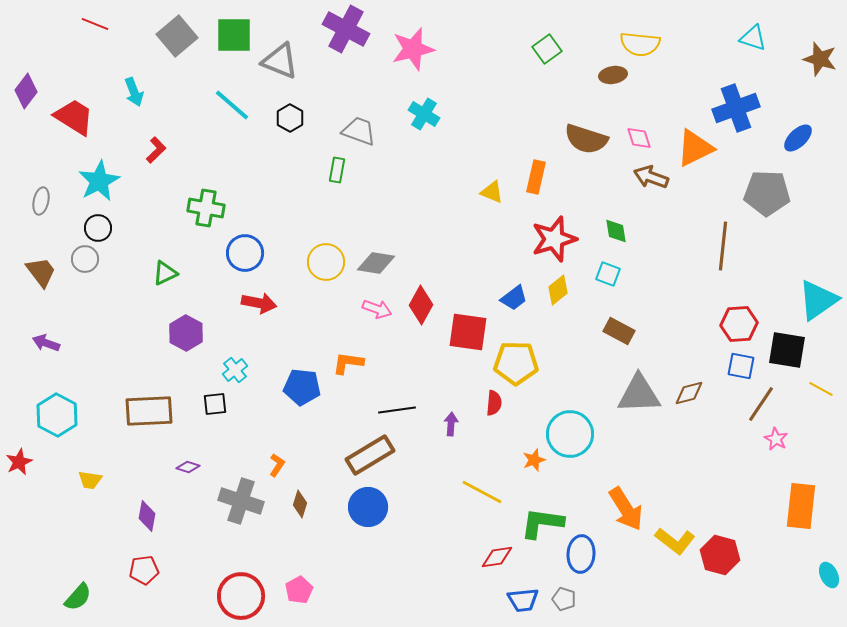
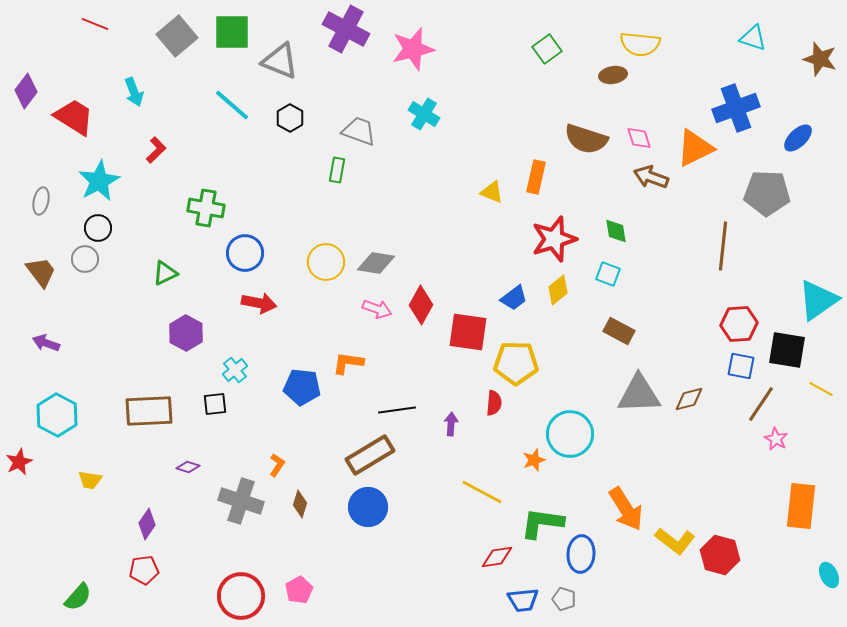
green square at (234, 35): moved 2 px left, 3 px up
brown diamond at (689, 393): moved 6 px down
purple diamond at (147, 516): moved 8 px down; rotated 24 degrees clockwise
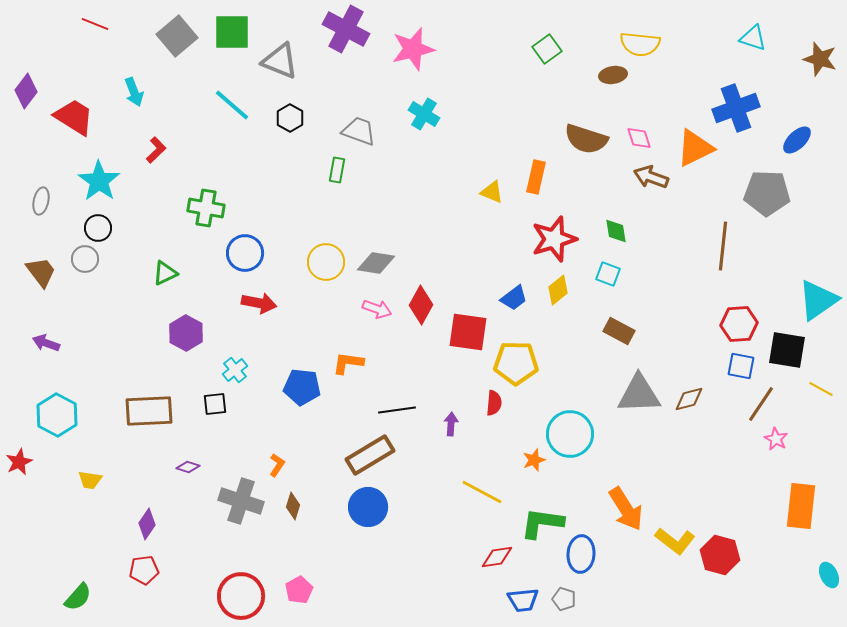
blue ellipse at (798, 138): moved 1 px left, 2 px down
cyan star at (99, 181): rotated 9 degrees counterclockwise
brown diamond at (300, 504): moved 7 px left, 2 px down
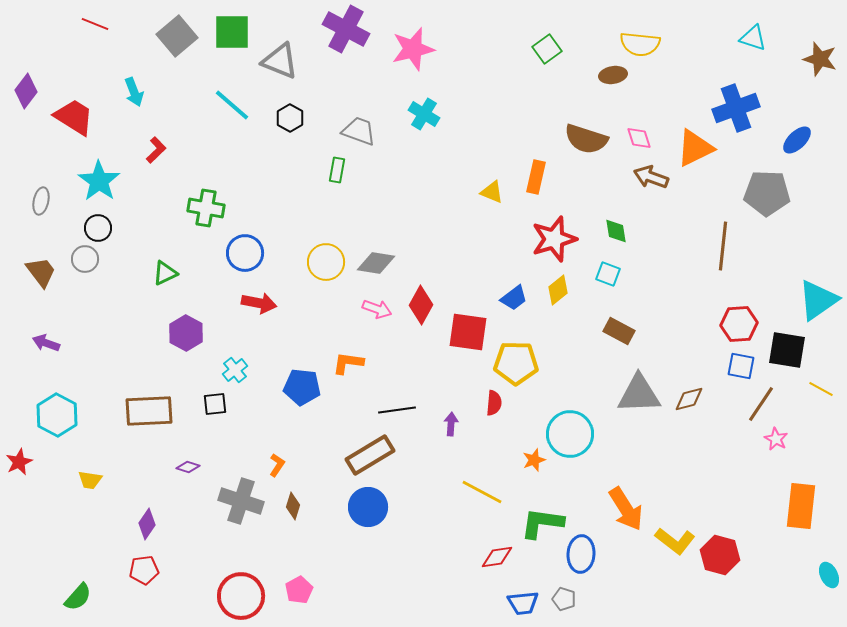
blue trapezoid at (523, 600): moved 3 px down
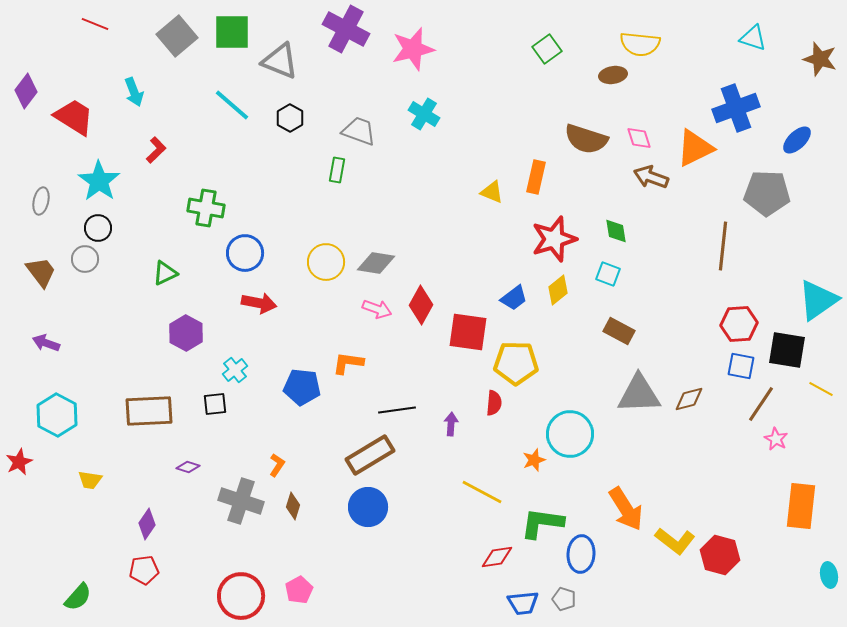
cyan ellipse at (829, 575): rotated 15 degrees clockwise
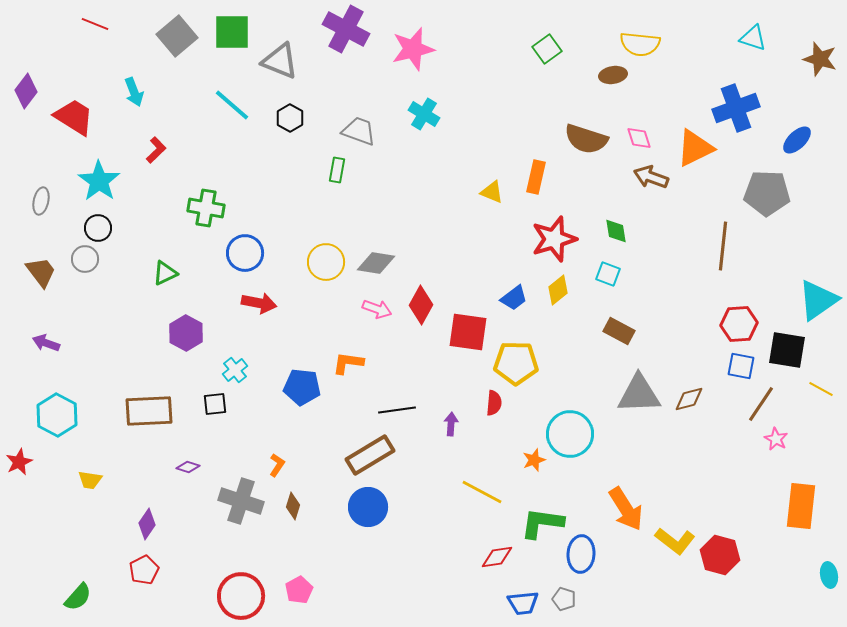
red pentagon at (144, 570): rotated 20 degrees counterclockwise
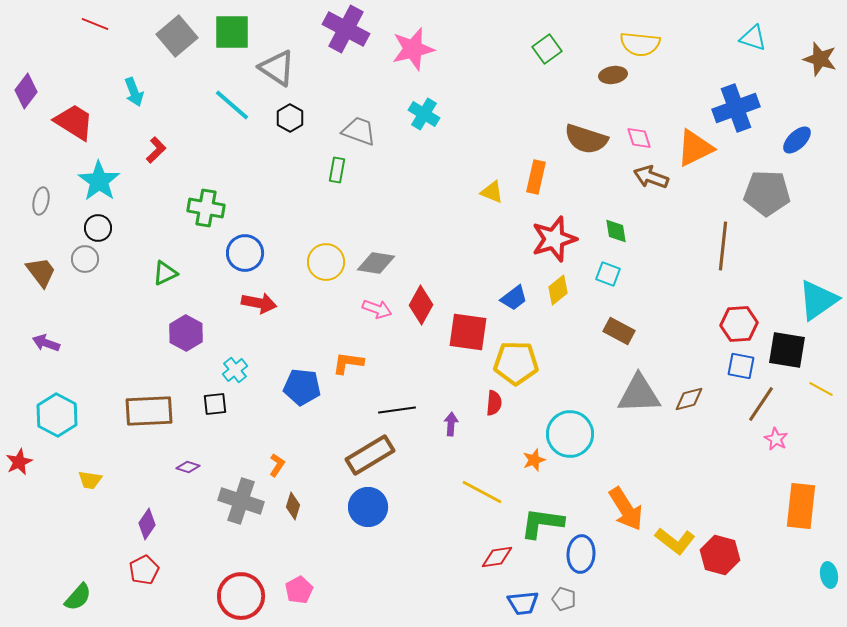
gray triangle at (280, 61): moved 3 px left, 7 px down; rotated 12 degrees clockwise
red trapezoid at (74, 117): moved 5 px down
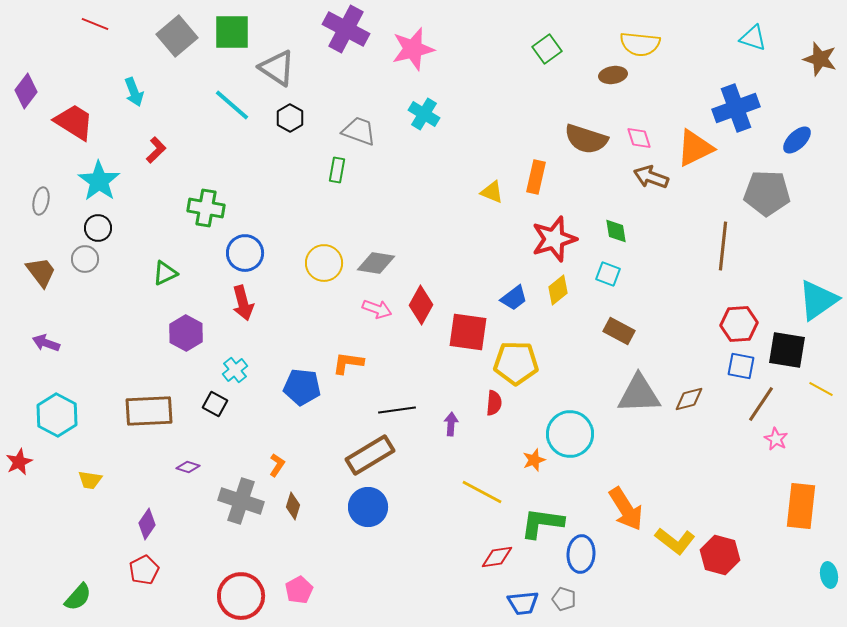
yellow circle at (326, 262): moved 2 px left, 1 px down
red arrow at (259, 303): moved 16 px left; rotated 64 degrees clockwise
black square at (215, 404): rotated 35 degrees clockwise
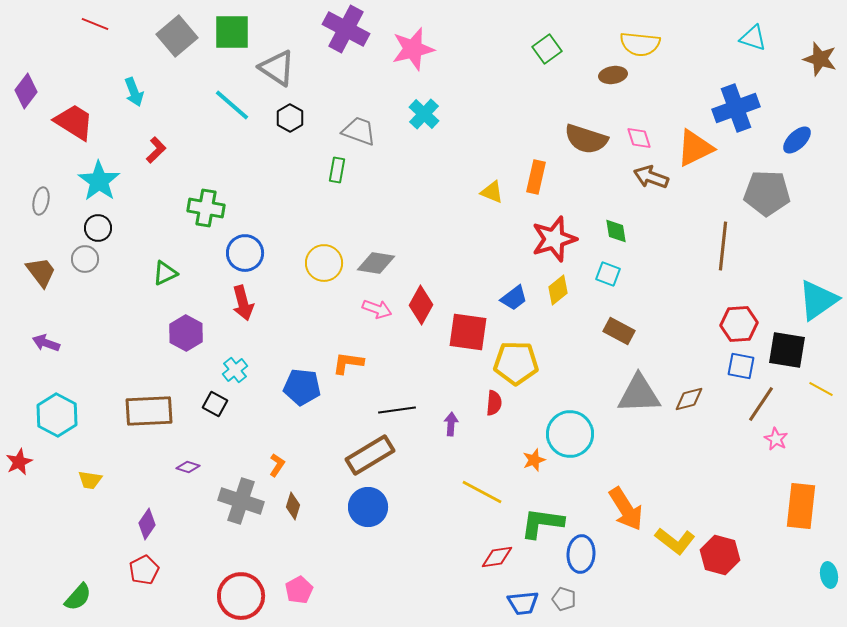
cyan cross at (424, 114): rotated 12 degrees clockwise
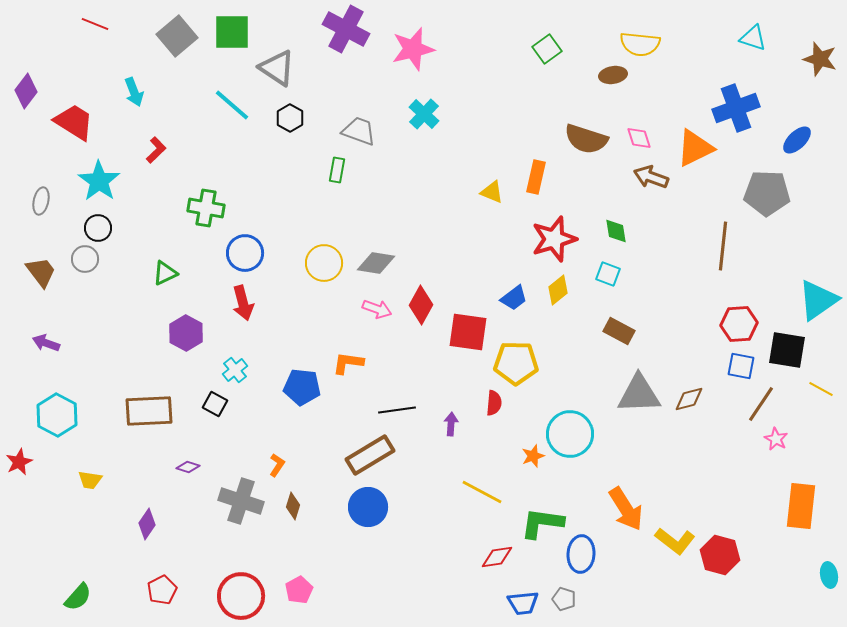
orange star at (534, 460): moved 1 px left, 4 px up
red pentagon at (144, 570): moved 18 px right, 20 px down
